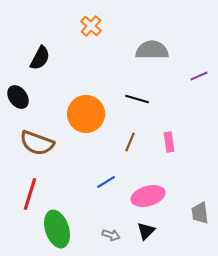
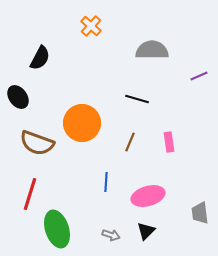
orange circle: moved 4 px left, 9 px down
blue line: rotated 54 degrees counterclockwise
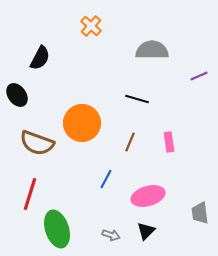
black ellipse: moved 1 px left, 2 px up
blue line: moved 3 px up; rotated 24 degrees clockwise
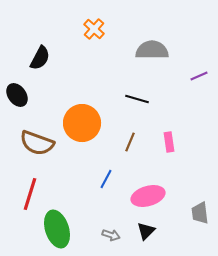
orange cross: moved 3 px right, 3 px down
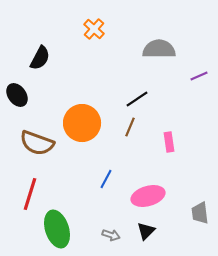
gray semicircle: moved 7 px right, 1 px up
black line: rotated 50 degrees counterclockwise
brown line: moved 15 px up
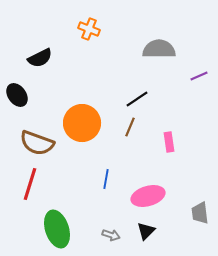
orange cross: moved 5 px left; rotated 20 degrees counterclockwise
black semicircle: rotated 35 degrees clockwise
blue line: rotated 18 degrees counterclockwise
red line: moved 10 px up
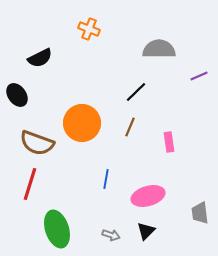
black line: moved 1 px left, 7 px up; rotated 10 degrees counterclockwise
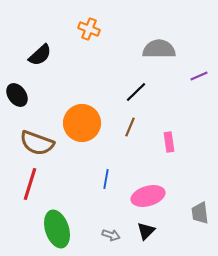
black semicircle: moved 3 px up; rotated 15 degrees counterclockwise
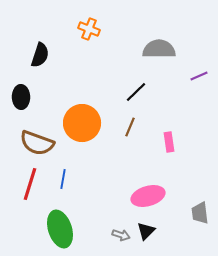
black semicircle: rotated 30 degrees counterclockwise
black ellipse: moved 4 px right, 2 px down; rotated 35 degrees clockwise
blue line: moved 43 px left
green ellipse: moved 3 px right
gray arrow: moved 10 px right
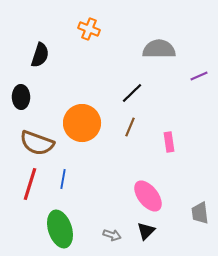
black line: moved 4 px left, 1 px down
pink ellipse: rotated 68 degrees clockwise
gray arrow: moved 9 px left
